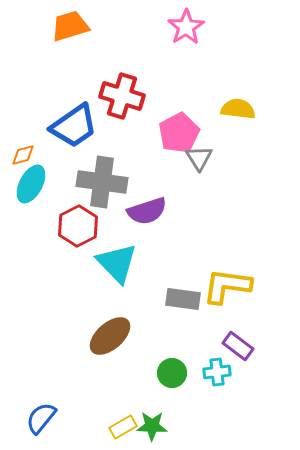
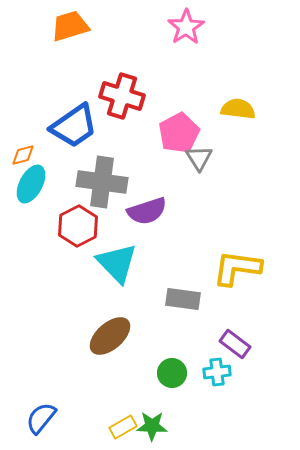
yellow L-shape: moved 10 px right, 18 px up
purple rectangle: moved 3 px left, 2 px up
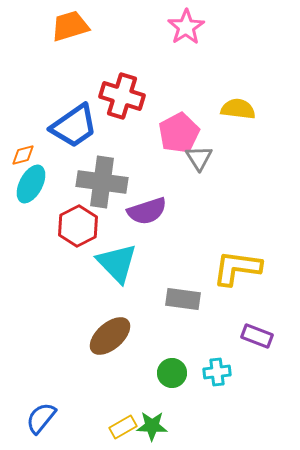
purple rectangle: moved 22 px right, 8 px up; rotated 16 degrees counterclockwise
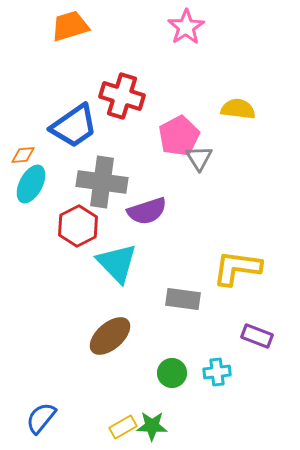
pink pentagon: moved 3 px down
orange diamond: rotated 10 degrees clockwise
